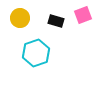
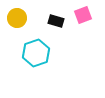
yellow circle: moved 3 px left
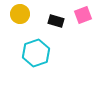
yellow circle: moved 3 px right, 4 px up
